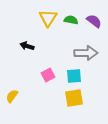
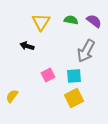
yellow triangle: moved 7 px left, 4 px down
gray arrow: moved 2 px up; rotated 120 degrees clockwise
yellow square: rotated 18 degrees counterclockwise
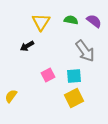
black arrow: rotated 48 degrees counterclockwise
gray arrow: moved 1 px left; rotated 65 degrees counterclockwise
yellow semicircle: moved 1 px left
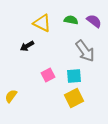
yellow triangle: moved 1 px right, 1 px down; rotated 36 degrees counterclockwise
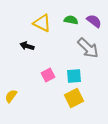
black arrow: rotated 48 degrees clockwise
gray arrow: moved 3 px right, 3 px up; rotated 10 degrees counterclockwise
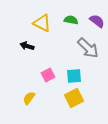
purple semicircle: moved 3 px right
yellow semicircle: moved 18 px right, 2 px down
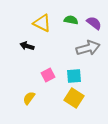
purple semicircle: moved 3 px left, 2 px down
gray arrow: rotated 60 degrees counterclockwise
yellow square: rotated 30 degrees counterclockwise
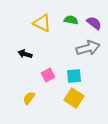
black arrow: moved 2 px left, 8 px down
